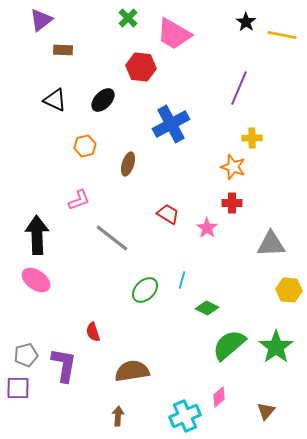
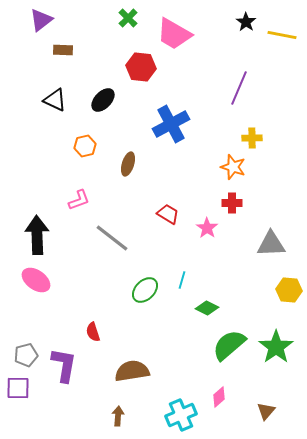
cyan cross: moved 4 px left, 1 px up
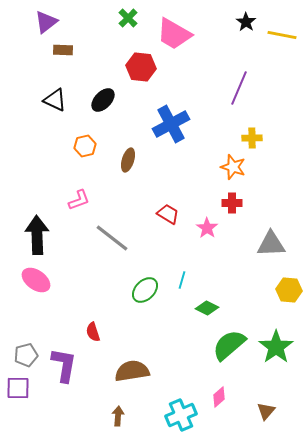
purple triangle: moved 5 px right, 2 px down
brown ellipse: moved 4 px up
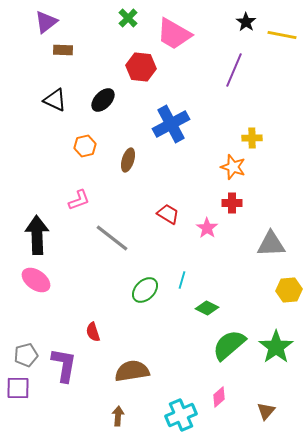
purple line: moved 5 px left, 18 px up
yellow hexagon: rotated 10 degrees counterclockwise
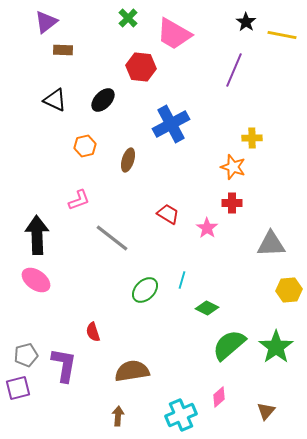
purple square: rotated 15 degrees counterclockwise
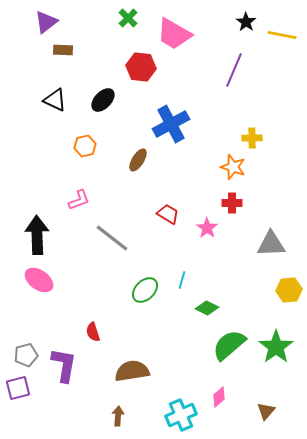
brown ellipse: moved 10 px right; rotated 15 degrees clockwise
pink ellipse: moved 3 px right
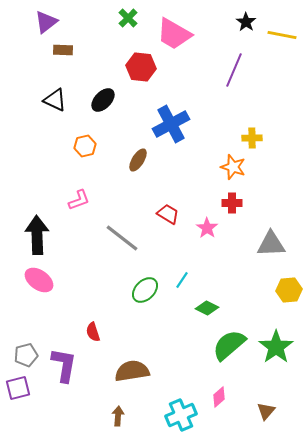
gray line: moved 10 px right
cyan line: rotated 18 degrees clockwise
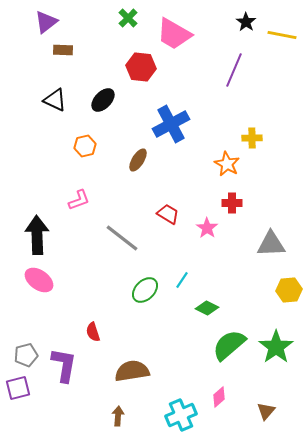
orange star: moved 6 px left, 3 px up; rotated 10 degrees clockwise
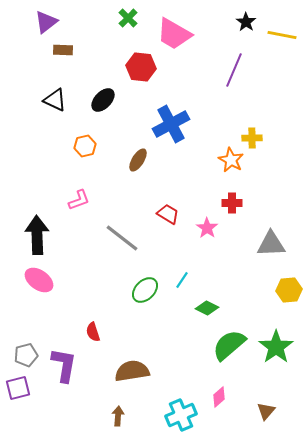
orange star: moved 4 px right, 4 px up
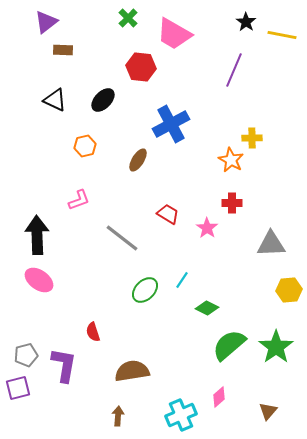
brown triangle: moved 2 px right
